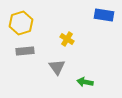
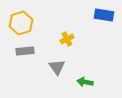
yellow cross: rotated 32 degrees clockwise
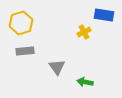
yellow cross: moved 17 px right, 7 px up
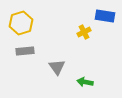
blue rectangle: moved 1 px right, 1 px down
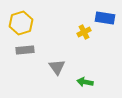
blue rectangle: moved 2 px down
gray rectangle: moved 1 px up
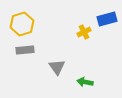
blue rectangle: moved 2 px right, 1 px down; rotated 24 degrees counterclockwise
yellow hexagon: moved 1 px right, 1 px down
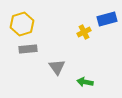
gray rectangle: moved 3 px right, 1 px up
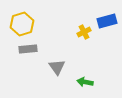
blue rectangle: moved 2 px down
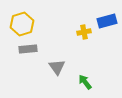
yellow cross: rotated 16 degrees clockwise
green arrow: rotated 42 degrees clockwise
